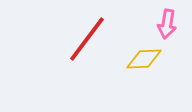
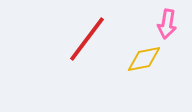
yellow diamond: rotated 9 degrees counterclockwise
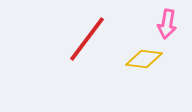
yellow diamond: rotated 18 degrees clockwise
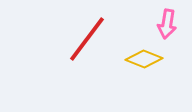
yellow diamond: rotated 15 degrees clockwise
